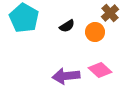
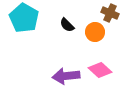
brown cross: rotated 24 degrees counterclockwise
black semicircle: moved 1 px up; rotated 77 degrees clockwise
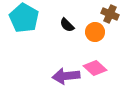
brown cross: moved 1 px down
pink diamond: moved 5 px left, 2 px up
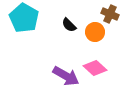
black semicircle: moved 2 px right
purple arrow: rotated 144 degrees counterclockwise
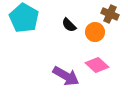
pink diamond: moved 2 px right, 3 px up
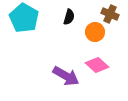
black semicircle: moved 8 px up; rotated 119 degrees counterclockwise
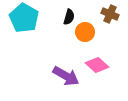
orange circle: moved 10 px left
